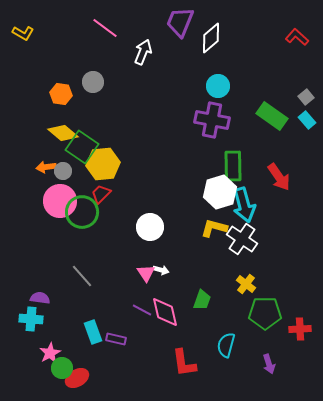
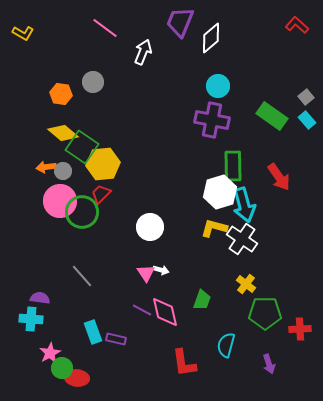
red L-shape at (297, 37): moved 12 px up
red ellipse at (77, 378): rotated 35 degrees clockwise
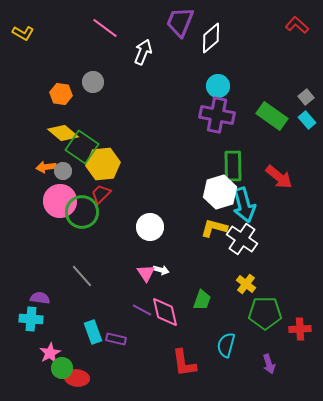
purple cross at (212, 120): moved 5 px right, 5 px up
red arrow at (279, 177): rotated 16 degrees counterclockwise
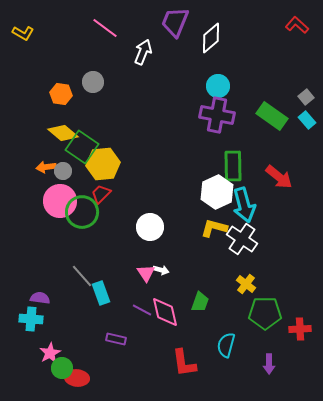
purple trapezoid at (180, 22): moved 5 px left
white hexagon at (220, 192): moved 3 px left; rotated 8 degrees counterclockwise
green trapezoid at (202, 300): moved 2 px left, 2 px down
cyan rectangle at (93, 332): moved 8 px right, 39 px up
purple arrow at (269, 364): rotated 18 degrees clockwise
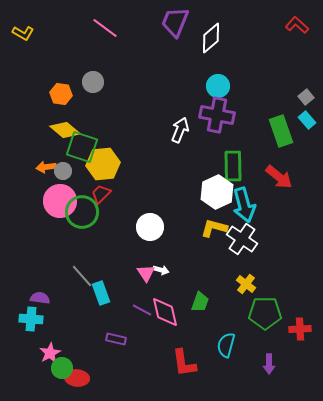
white arrow at (143, 52): moved 37 px right, 78 px down
green rectangle at (272, 116): moved 9 px right, 15 px down; rotated 36 degrees clockwise
yellow diamond at (63, 133): moved 2 px right, 3 px up
green square at (82, 147): rotated 16 degrees counterclockwise
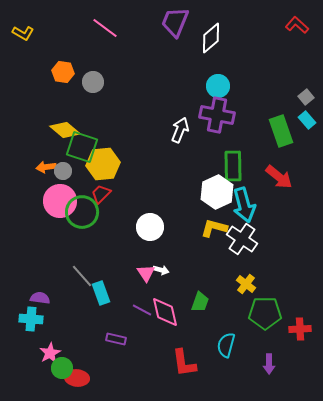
orange hexagon at (61, 94): moved 2 px right, 22 px up
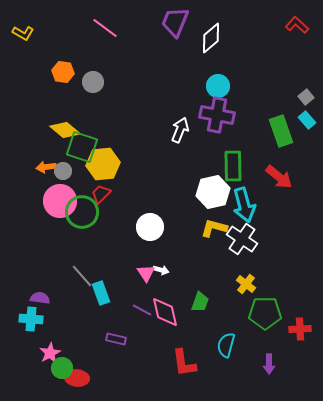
white hexagon at (217, 192): moved 4 px left; rotated 12 degrees clockwise
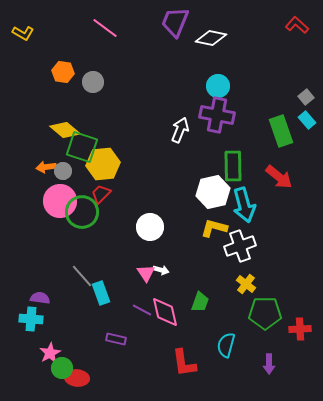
white diamond at (211, 38): rotated 52 degrees clockwise
white cross at (242, 239): moved 2 px left, 7 px down; rotated 36 degrees clockwise
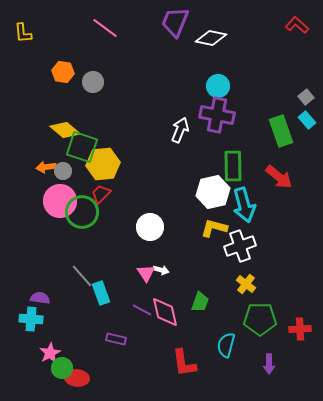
yellow L-shape at (23, 33): rotated 55 degrees clockwise
green pentagon at (265, 313): moved 5 px left, 6 px down
